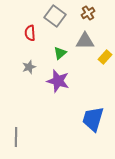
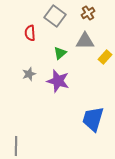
gray star: moved 7 px down
gray line: moved 9 px down
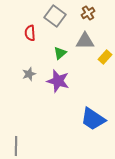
blue trapezoid: rotated 72 degrees counterclockwise
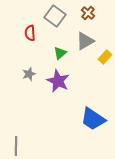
brown cross: rotated 16 degrees counterclockwise
gray triangle: rotated 30 degrees counterclockwise
purple star: rotated 10 degrees clockwise
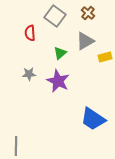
yellow rectangle: rotated 32 degrees clockwise
gray star: rotated 16 degrees clockwise
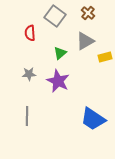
gray line: moved 11 px right, 30 px up
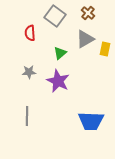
gray triangle: moved 2 px up
yellow rectangle: moved 8 px up; rotated 64 degrees counterclockwise
gray star: moved 2 px up
blue trapezoid: moved 2 px left, 2 px down; rotated 32 degrees counterclockwise
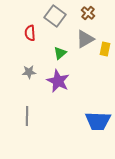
blue trapezoid: moved 7 px right
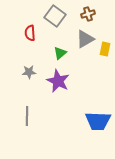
brown cross: moved 1 px down; rotated 32 degrees clockwise
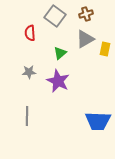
brown cross: moved 2 px left
